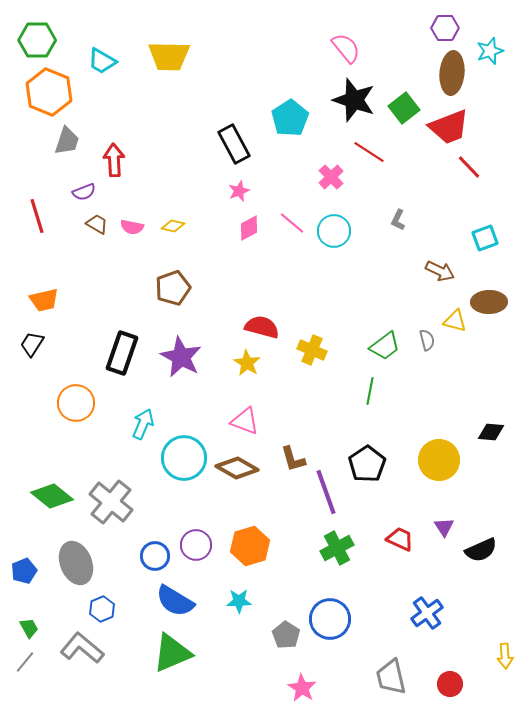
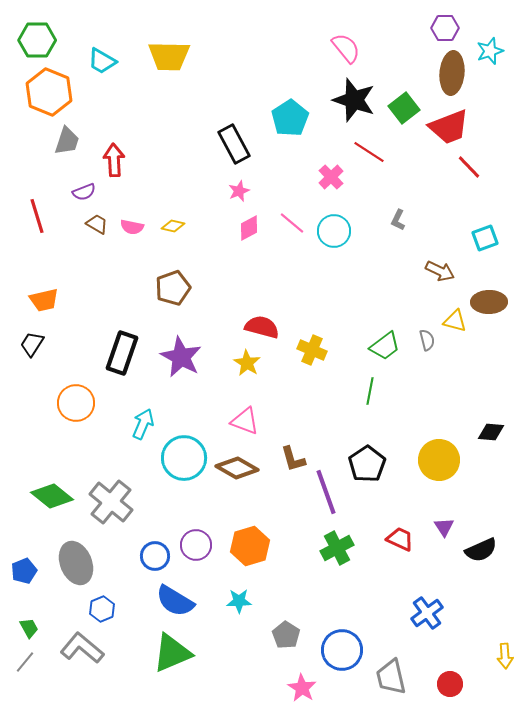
blue circle at (330, 619): moved 12 px right, 31 px down
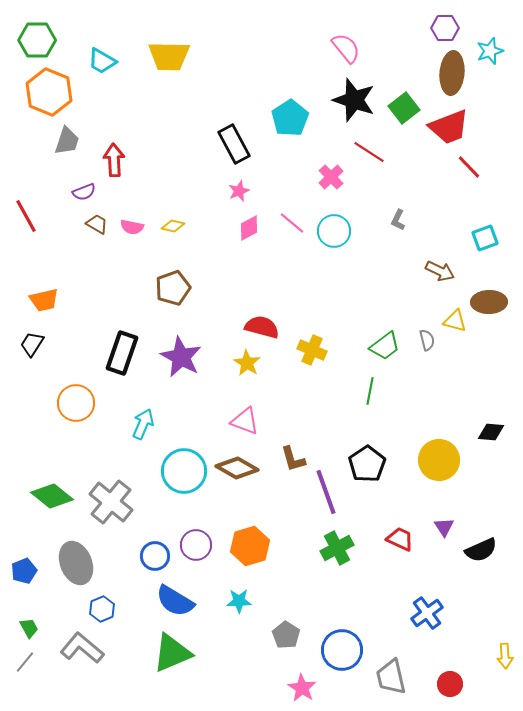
red line at (37, 216): moved 11 px left; rotated 12 degrees counterclockwise
cyan circle at (184, 458): moved 13 px down
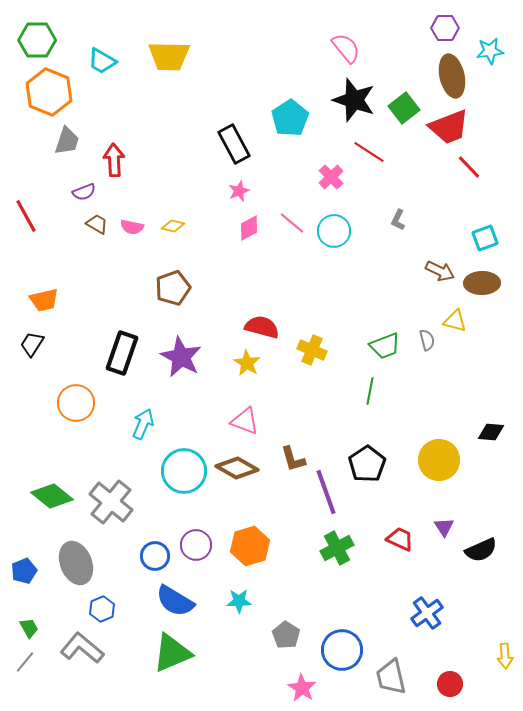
cyan star at (490, 51): rotated 12 degrees clockwise
brown ellipse at (452, 73): moved 3 px down; rotated 18 degrees counterclockwise
brown ellipse at (489, 302): moved 7 px left, 19 px up
green trapezoid at (385, 346): rotated 16 degrees clockwise
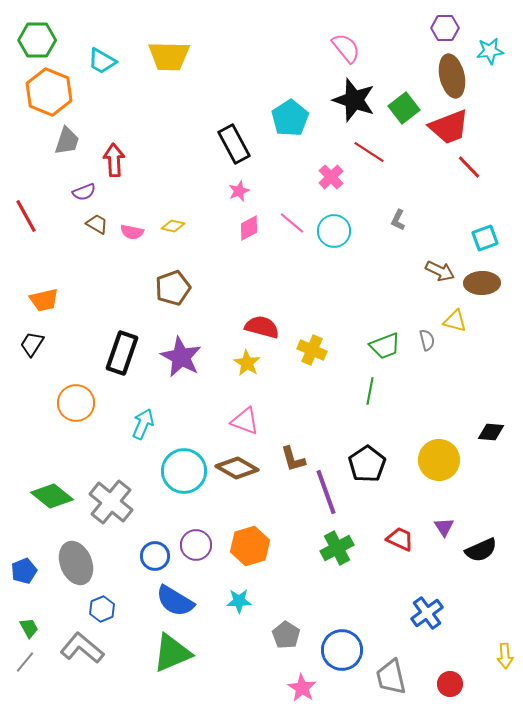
pink semicircle at (132, 227): moved 5 px down
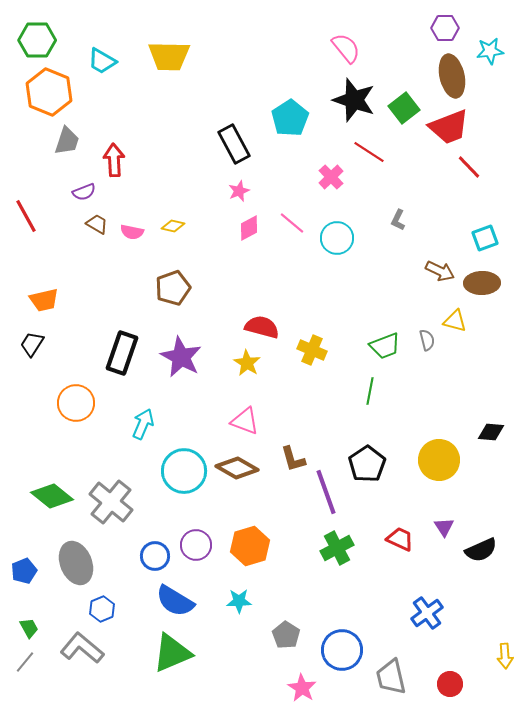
cyan circle at (334, 231): moved 3 px right, 7 px down
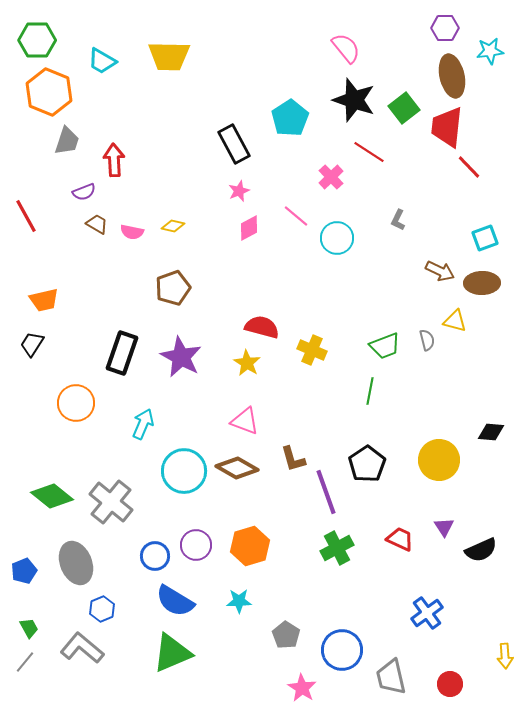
red trapezoid at (449, 127): moved 2 px left; rotated 117 degrees clockwise
pink line at (292, 223): moved 4 px right, 7 px up
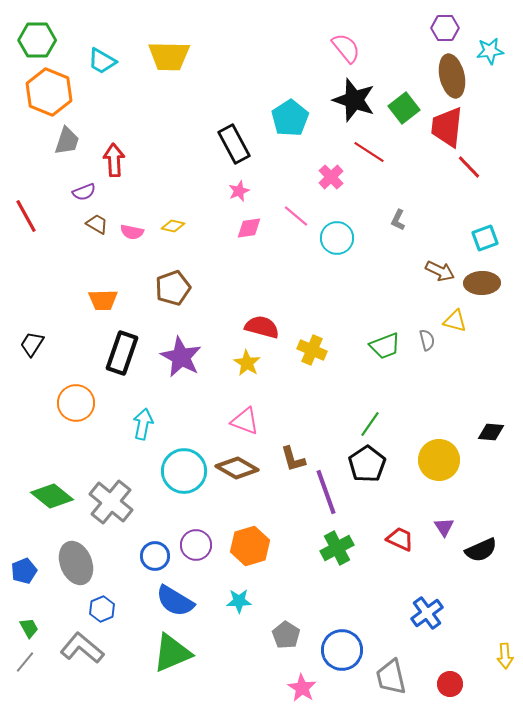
pink diamond at (249, 228): rotated 20 degrees clockwise
orange trapezoid at (44, 300): moved 59 px right; rotated 12 degrees clockwise
green line at (370, 391): moved 33 px down; rotated 24 degrees clockwise
cyan arrow at (143, 424): rotated 12 degrees counterclockwise
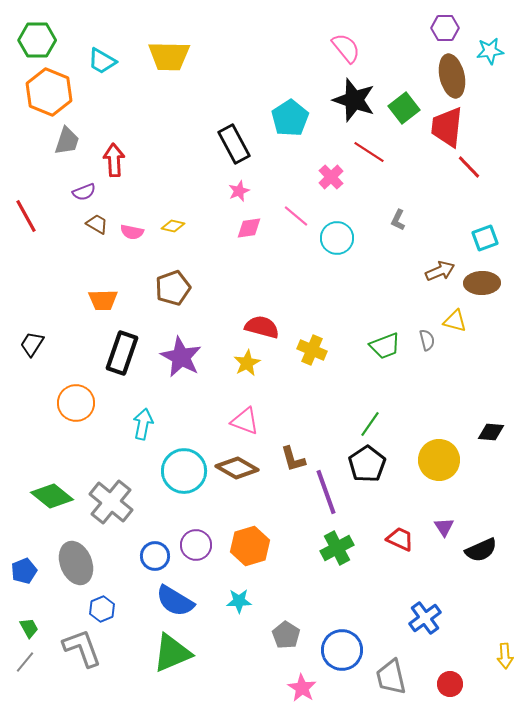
brown arrow at (440, 271): rotated 48 degrees counterclockwise
yellow star at (247, 363): rotated 12 degrees clockwise
blue cross at (427, 613): moved 2 px left, 5 px down
gray L-shape at (82, 648): rotated 30 degrees clockwise
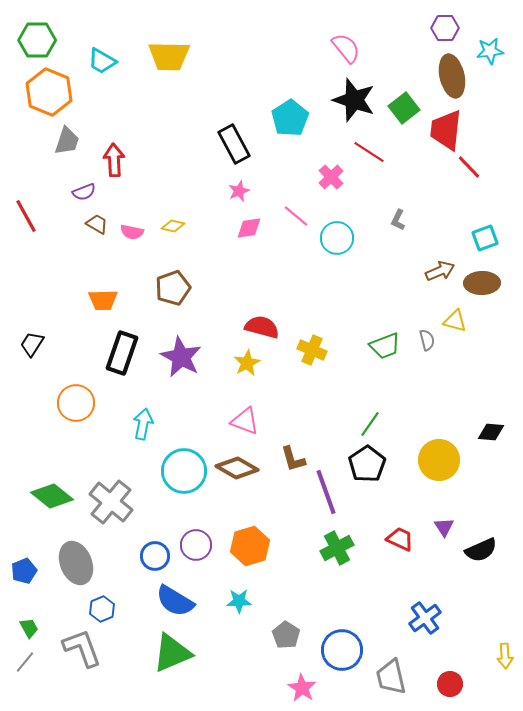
red trapezoid at (447, 127): moved 1 px left, 3 px down
